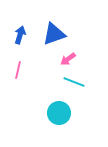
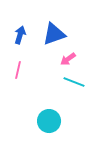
cyan circle: moved 10 px left, 8 px down
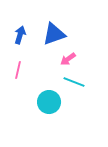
cyan circle: moved 19 px up
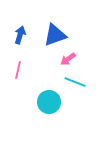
blue triangle: moved 1 px right, 1 px down
cyan line: moved 1 px right
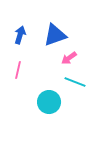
pink arrow: moved 1 px right, 1 px up
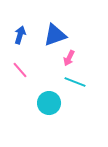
pink arrow: rotated 28 degrees counterclockwise
pink line: moved 2 px right; rotated 54 degrees counterclockwise
cyan circle: moved 1 px down
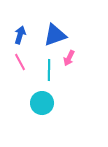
pink line: moved 8 px up; rotated 12 degrees clockwise
cyan line: moved 26 px left, 12 px up; rotated 70 degrees clockwise
cyan circle: moved 7 px left
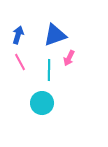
blue arrow: moved 2 px left
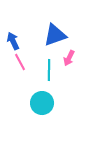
blue arrow: moved 5 px left, 6 px down; rotated 42 degrees counterclockwise
